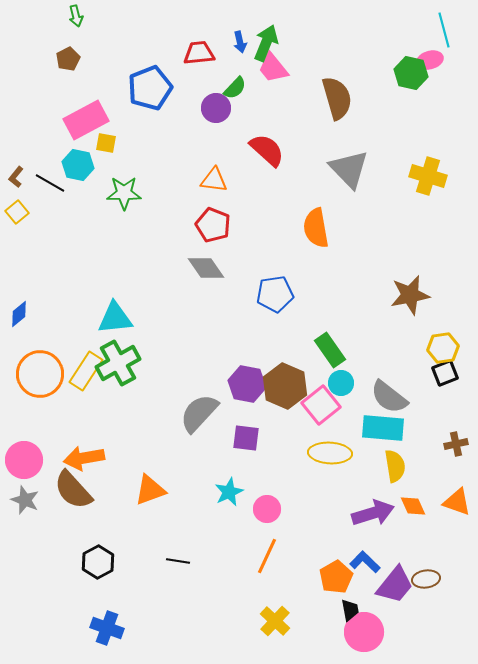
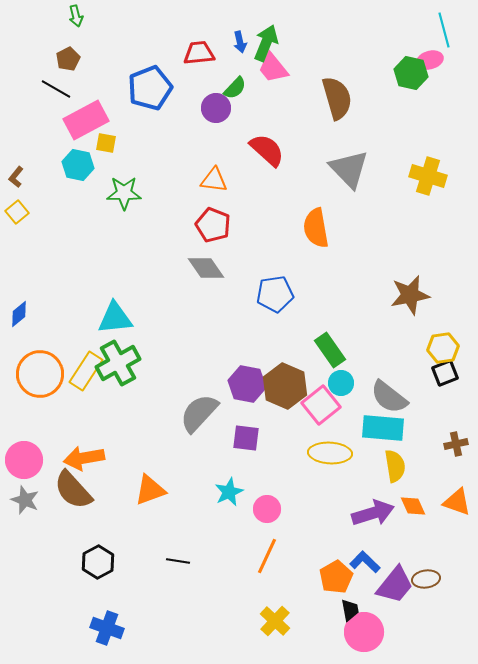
black line at (50, 183): moved 6 px right, 94 px up
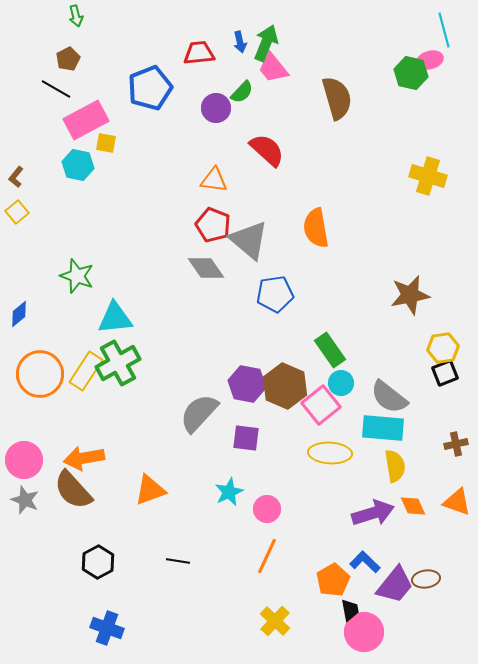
green semicircle at (235, 88): moved 7 px right, 4 px down
gray triangle at (349, 169): moved 100 px left, 71 px down; rotated 6 degrees counterclockwise
green star at (124, 193): moved 47 px left, 83 px down; rotated 20 degrees clockwise
orange pentagon at (336, 577): moved 3 px left, 3 px down
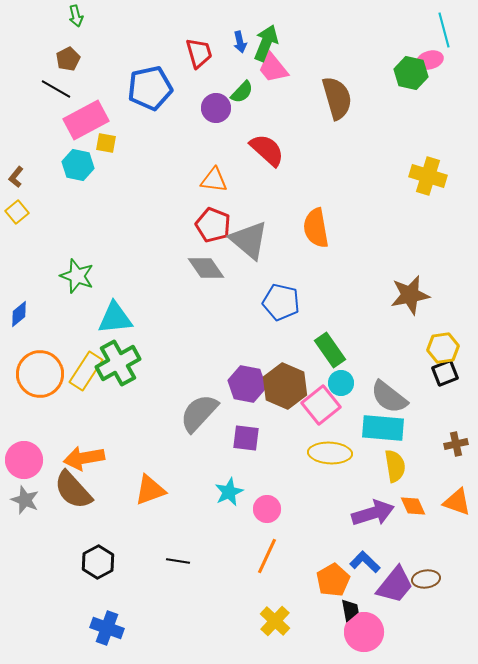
red trapezoid at (199, 53): rotated 80 degrees clockwise
blue pentagon at (150, 88): rotated 9 degrees clockwise
blue pentagon at (275, 294): moved 6 px right, 8 px down; rotated 21 degrees clockwise
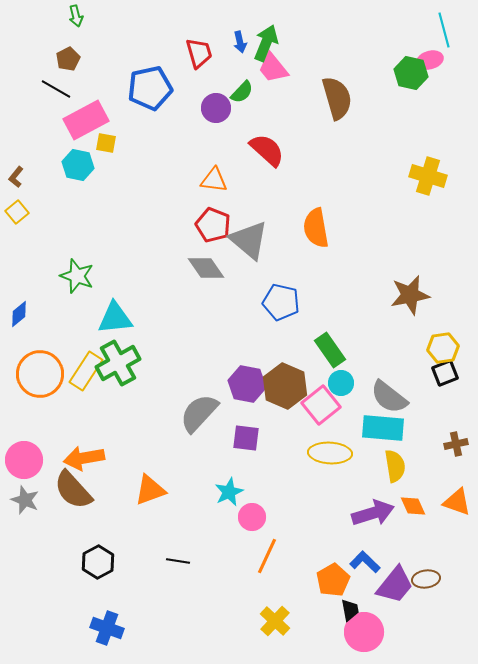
pink circle at (267, 509): moved 15 px left, 8 px down
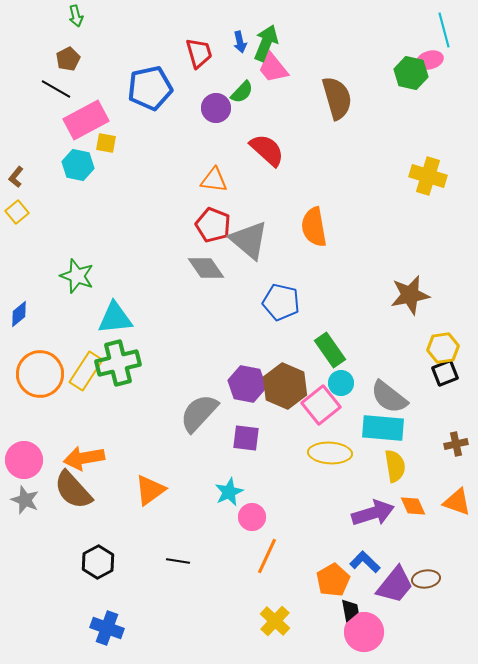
orange semicircle at (316, 228): moved 2 px left, 1 px up
green cross at (118, 363): rotated 15 degrees clockwise
orange triangle at (150, 490): rotated 16 degrees counterclockwise
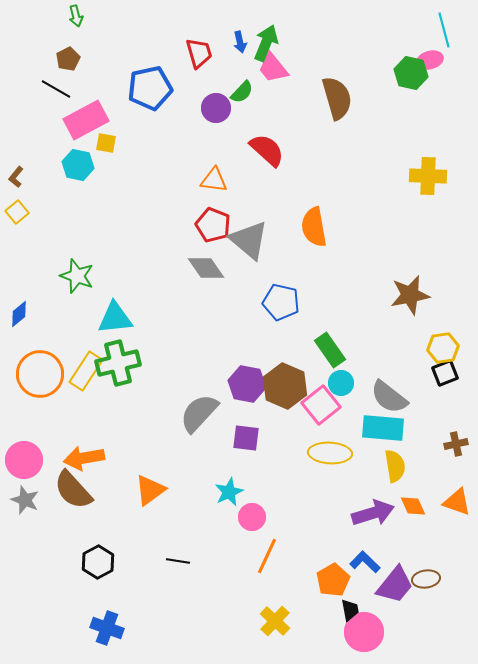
yellow cross at (428, 176): rotated 15 degrees counterclockwise
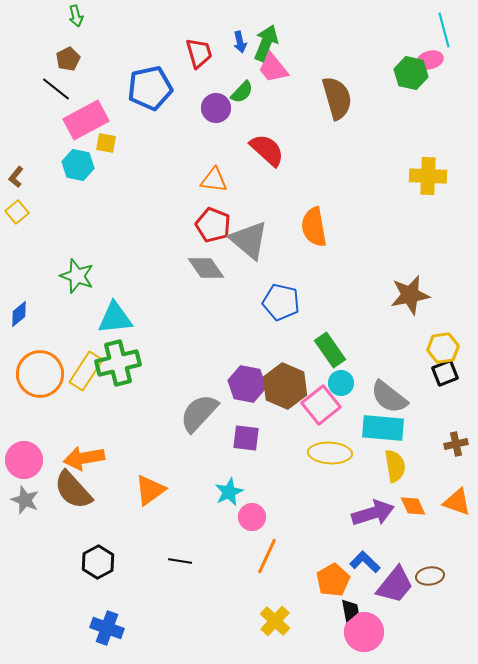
black line at (56, 89): rotated 8 degrees clockwise
black line at (178, 561): moved 2 px right
brown ellipse at (426, 579): moved 4 px right, 3 px up
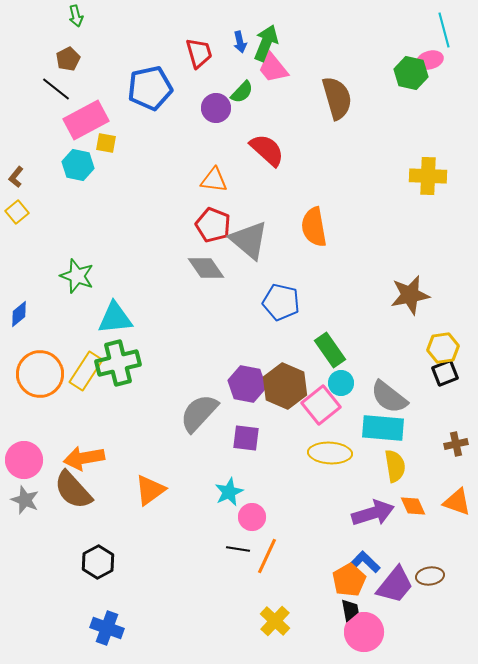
black line at (180, 561): moved 58 px right, 12 px up
orange pentagon at (333, 580): moved 16 px right
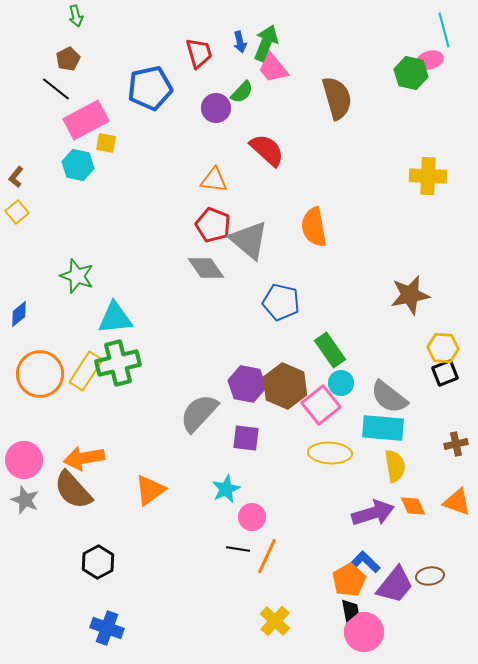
yellow hexagon at (443, 348): rotated 12 degrees clockwise
cyan star at (229, 492): moved 3 px left, 3 px up
